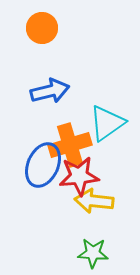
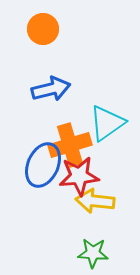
orange circle: moved 1 px right, 1 px down
blue arrow: moved 1 px right, 2 px up
yellow arrow: moved 1 px right
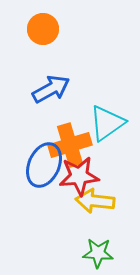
blue arrow: rotated 15 degrees counterclockwise
blue ellipse: moved 1 px right
green star: moved 5 px right
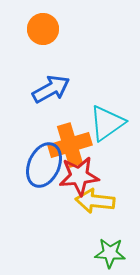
green star: moved 12 px right
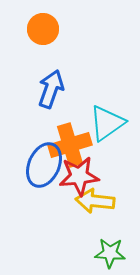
blue arrow: rotated 42 degrees counterclockwise
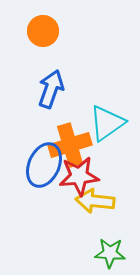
orange circle: moved 2 px down
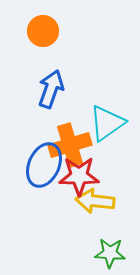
red star: rotated 6 degrees clockwise
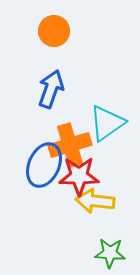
orange circle: moved 11 px right
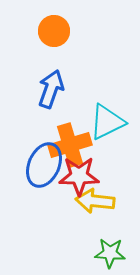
cyan triangle: moved 1 px up; rotated 9 degrees clockwise
